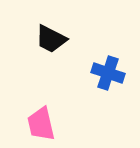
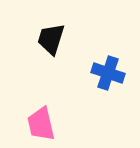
black trapezoid: rotated 80 degrees clockwise
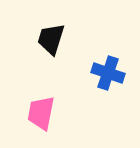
pink trapezoid: moved 11 px up; rotated 24 degrees clockwise
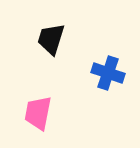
pink trapezoid: moved 3 px left
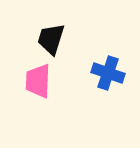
pink trapezoid: moved 32 px up; rotated 9 degrees counterclockwise
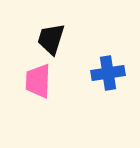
blue cross: rotated 28 degrees counterclockwise
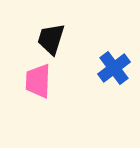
blue cross: moved 6 px right, 5 px up; rotated 28 degrees counterclockwise
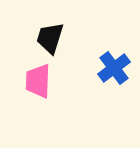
black trapezoid: moved 1 px left, 1 px up
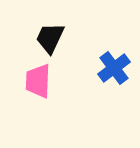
black trapezoid: rotated 8 degrees clockwise
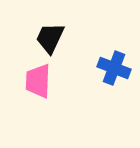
blue cross: rotated 32 degrees counterclockwise
